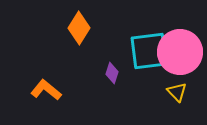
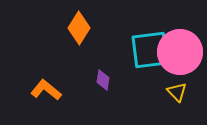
cyan square: moved 1 px right, 1 px up
purple diamond: moved 9 px left, 7 px down; rotated 10 degrees counterclockwise
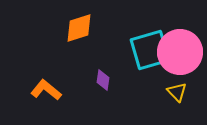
orange diamond: rotated 40 degrees clockwise
cyan square: rotated 9 degrees counterclockwise
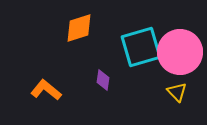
cyan square: moved 9 px left, 3 px up
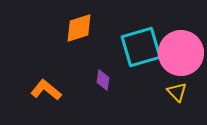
pink circle: moved 1 px right, 1 px down
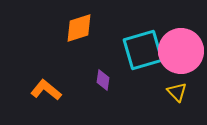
cyan square: moved 2 px right, 3 px down
pink circle: moved 2 px up
